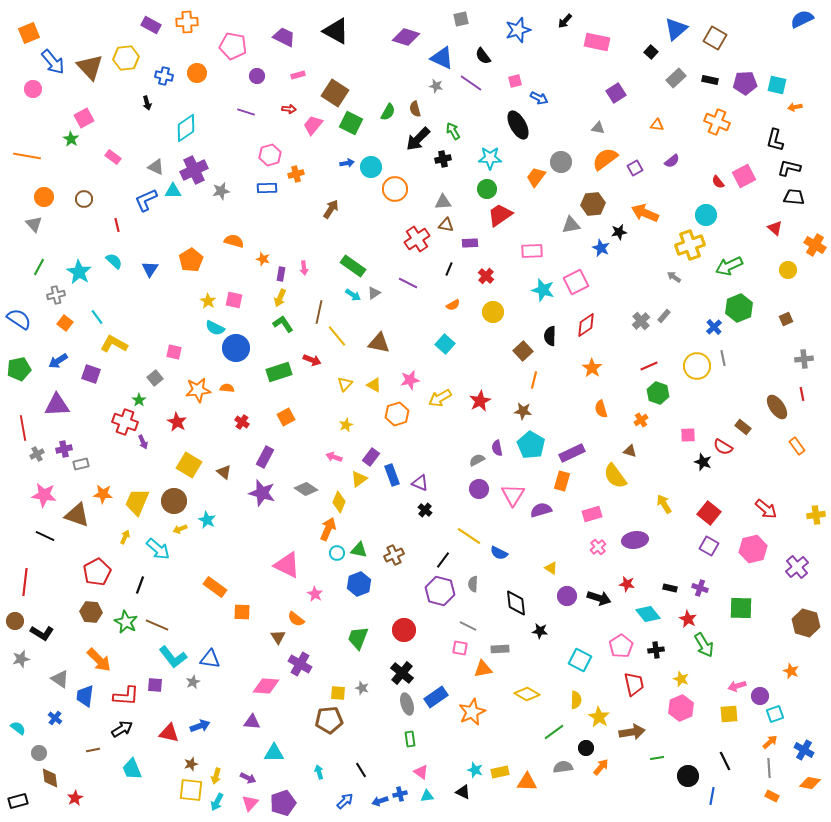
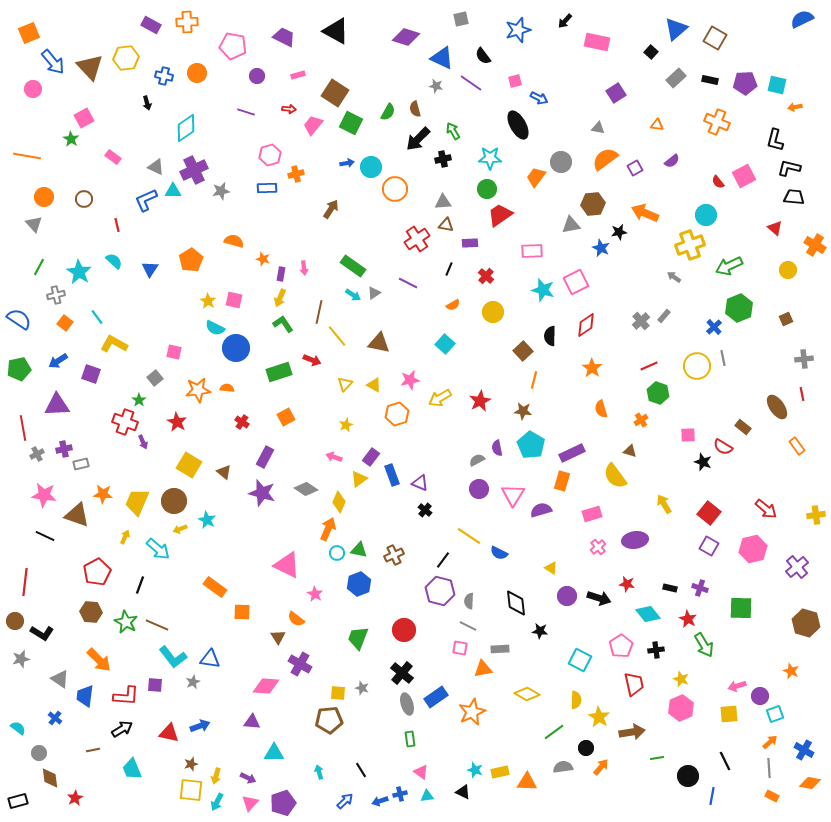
gray semicircle at (473, 584): moved 4 px left, 17 px down
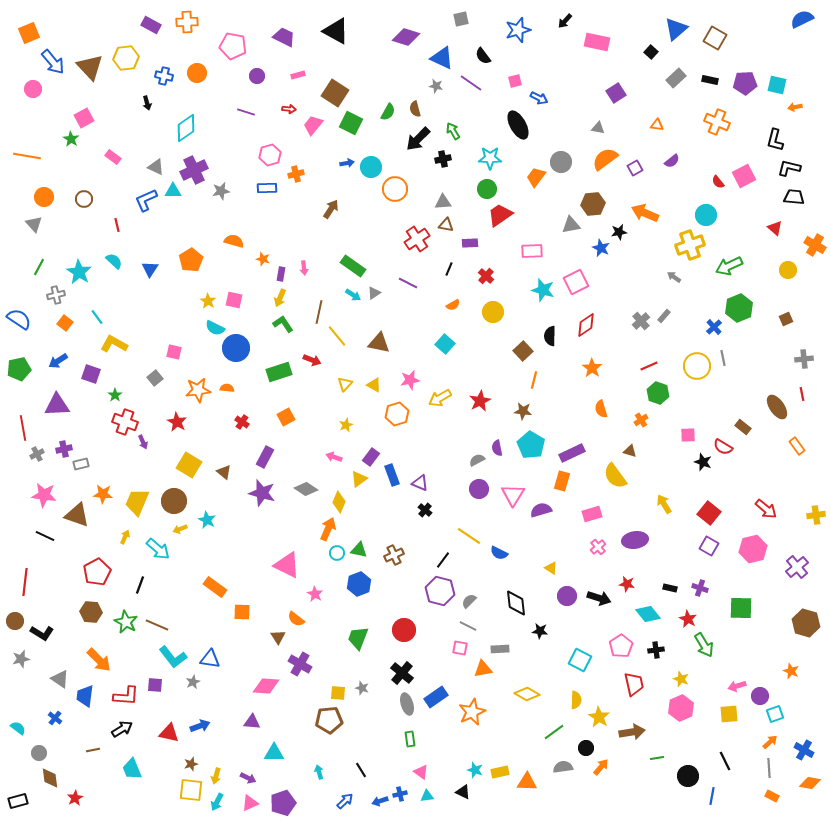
green star at (139, 400): moved 24 px left, 5 px up
gray semicircle at (469, 601): rotated 42 degrees clockwise
pink triangle at (250, 803): rotated 24 degrees clockwise
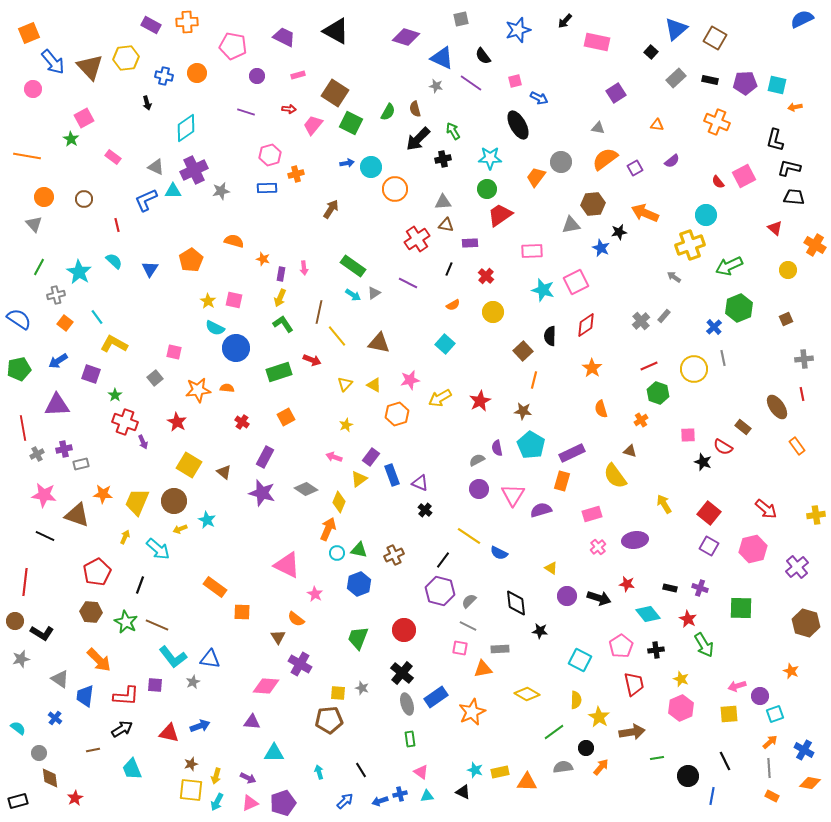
yellow circle at (697, 366): moved 3 px left, 3 px down
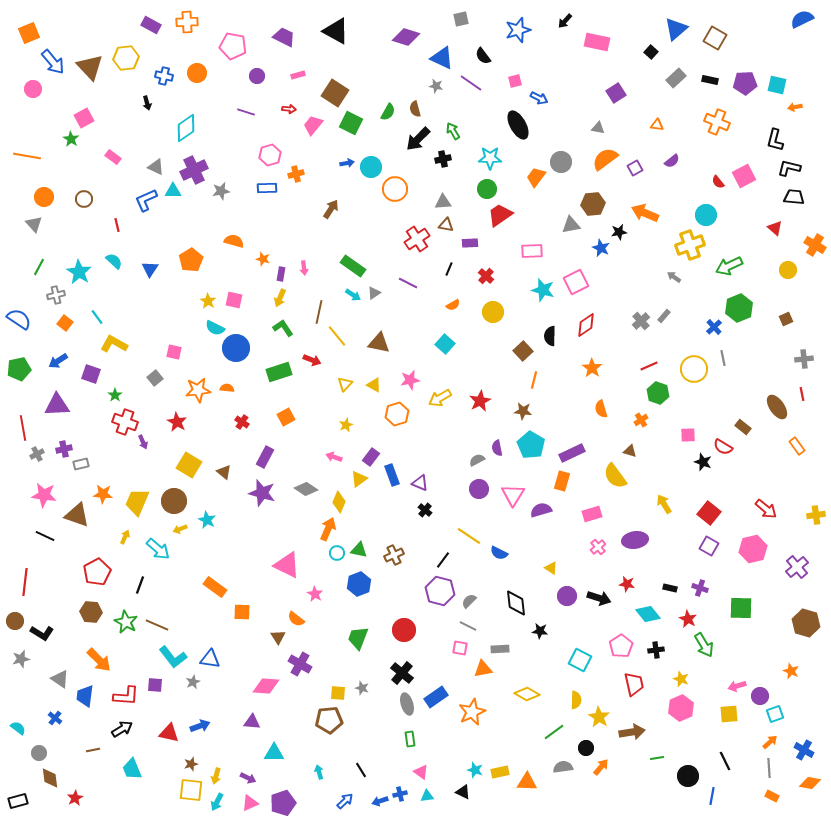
green L-shape at (283, 324): moved 4 px down
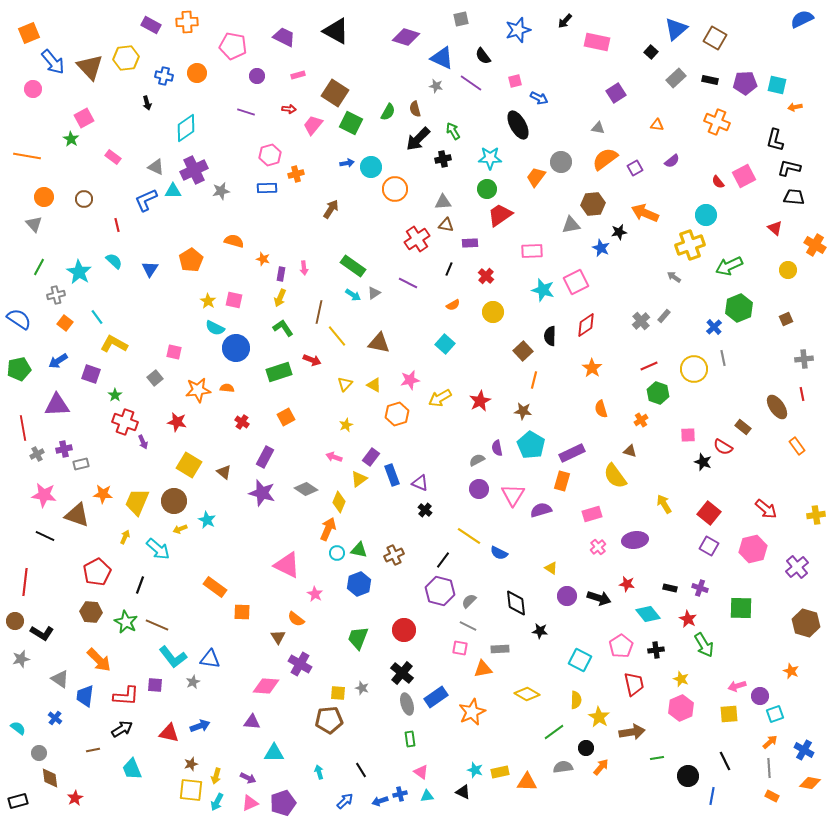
red star at (177, 422): rotated 18 degrees counterclockwise
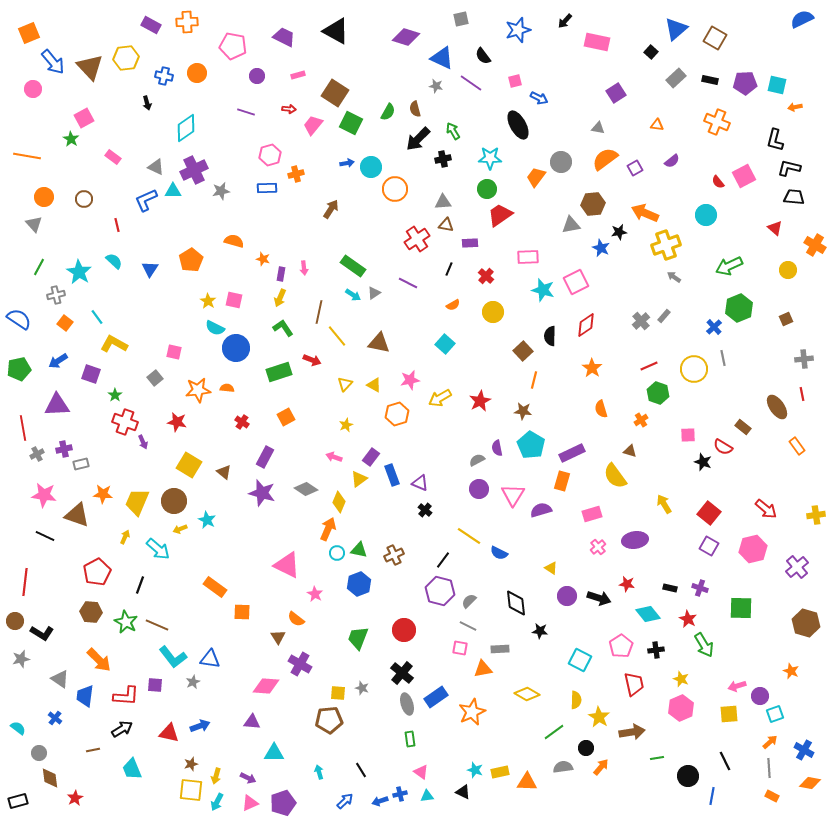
yellow cross at (690, 245): moved 24 px left
pink rectangle at (532, 251): moved 4 px left, 6 px down
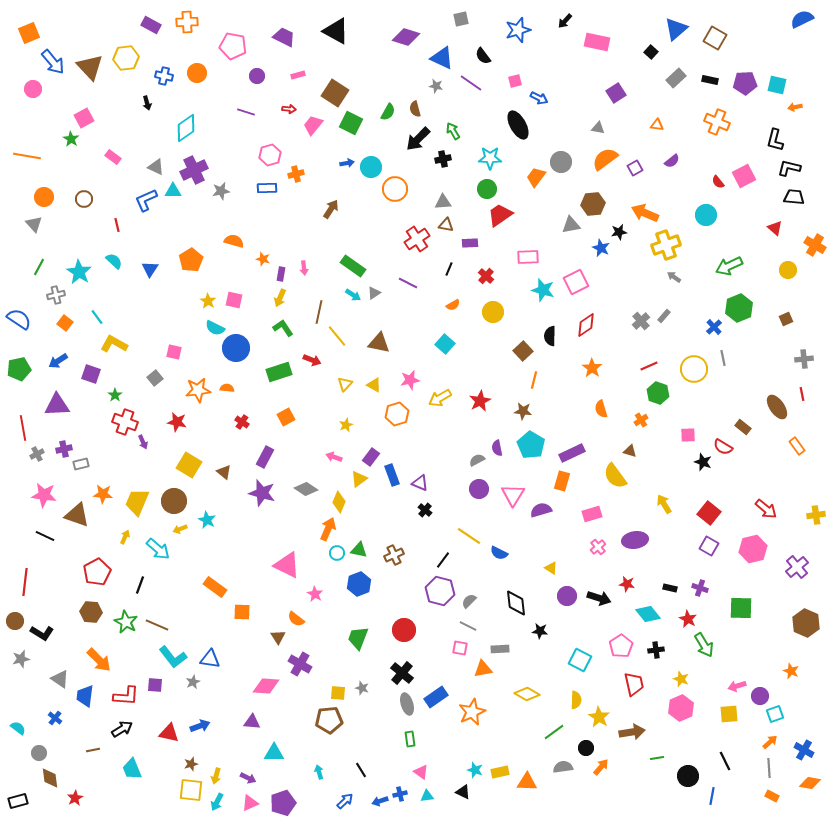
brown hexagon at (806, 623): rotated 8 degrees clockwise
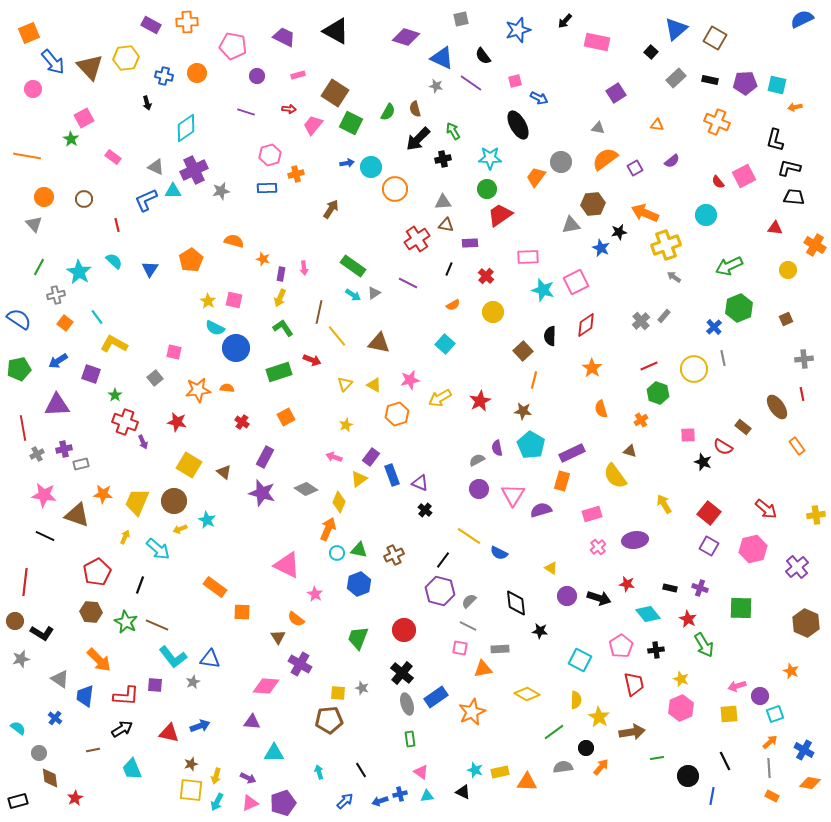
red triangle at (775, 228): rotated 35 degrees counterclockwise
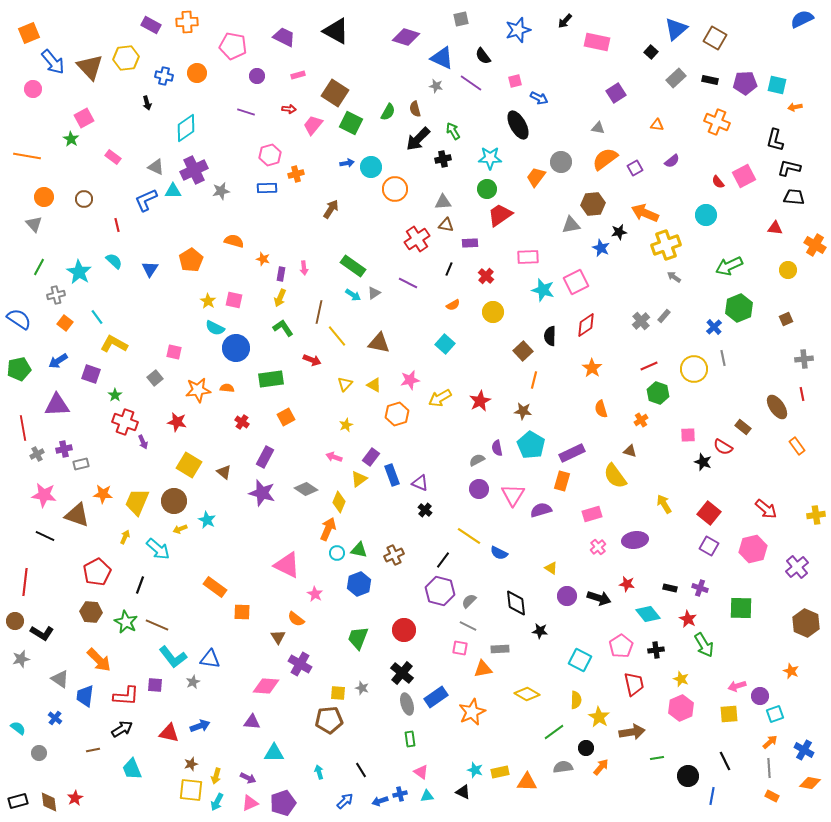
green rectangle at (279, 372): moved 8 px left, 7 px down; rotated 10 degrees clockwise
brown diamond at (50, 778): moved 1 px left, 24 px down
